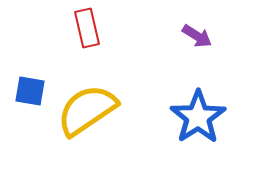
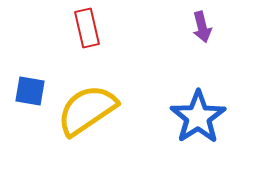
purple arrow: moved 5 px right, 9 px up; rotated 44 degrees clockwise
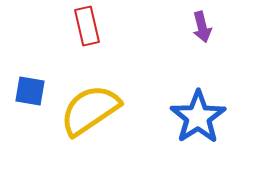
red rectangle: moved 2 px up
yellow semicircle: moved 3 px right
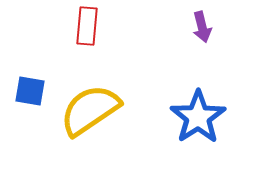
red rectangle: rotated 18 degrees clockwise
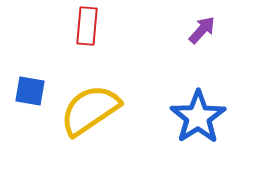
purple arrow: moved 3 px down; rotated 124 degrees counterclockwise
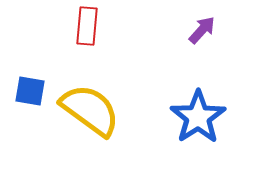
yellow semicircle: rotated 70 degrees clockwise
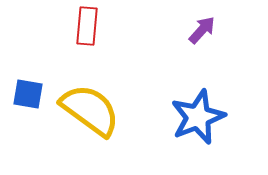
blue square: moved 2 px left, 3 px down
blue star: rotated 12 degrees clockwise
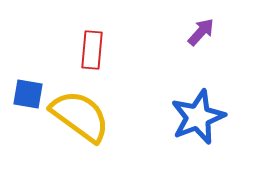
red rectangle: moved 5 px right, 24 px down
purple arrow: moved 1 px left, 2 px down
yellow semicircle: moved 10 px left, 6 px down
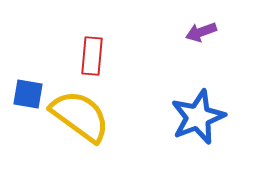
purple arrow: rotated 152 degrees counterclockwise
red rectangle: moved 6 px down
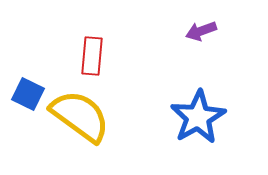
purple arrow: moved 1 px up
blue square: rotated 16 degrees clockwise
blue star: rotated 8 degrees counterclockwise
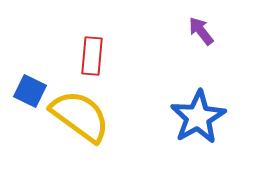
purple arrow: rotated 72 degrees clockwise
blue square: moved 2 px right, 3 px up
